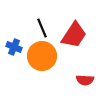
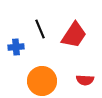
black line: moved 2 px left, 1 px down
blue cross: moved 2 px right; rotated 28 degrees counterclockwise
orange circle: moved 25 px down
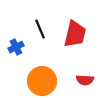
red trapezoid: moved 1 px right, 1 px up; rotated 20 degrees counterclockwise
blue cross: rotated 21 degrees counterclockwise
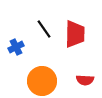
black line: moved 4 px right; rotated 12 degrees counterclockwise
red trapezoid: rotated 12 degrees counterclockwise
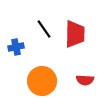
blue cross: rotated 14 degrees clockwise
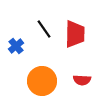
blue cross: moved 1 px up; rotated 28 degrees counterclockwise
red semicircle: moved 3 px left
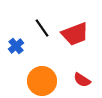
black line: moved 2 px left, 1 px up
red trapezoid: rotated 68 degrees clockwise
red semicircle: rotated 30 degrees clockwise
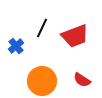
black line: rotated 60 degrees clockwise
red trapezoid: moved 2 px down
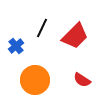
red trapezoid: rotated 24 degrees counterclockwise
orange circle: moved 7 px left, 1 px up
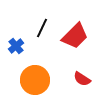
red semicircle: moved 1 px up
